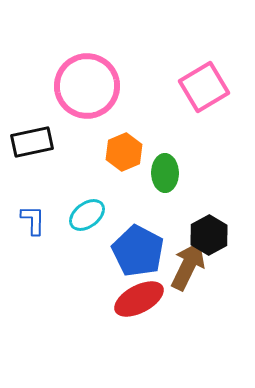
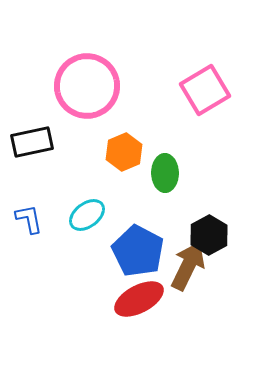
pink square: moved 1 px right, 3 px down
blue L-shape: moved 4 px left, 1 px up; rotated 12 degrees counterclockwise
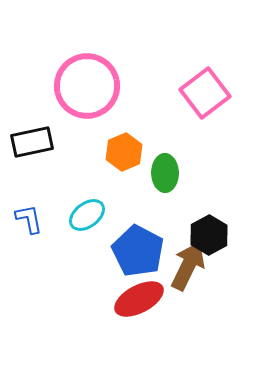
pink square: moved 3 px down; rotated 6 degrees counterclockwise
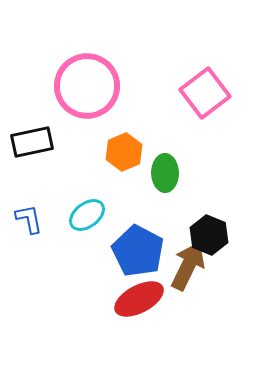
black hexagon: rotated 9 degrees counterclockwise
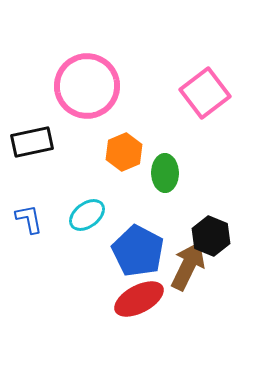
black hexagon: moved 2 px right, 1 px down
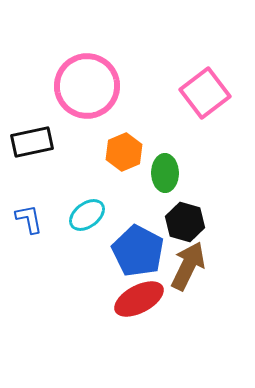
black hexagon: moved 26 px left, 14 px up; rotated 6 degrees counterclockwise
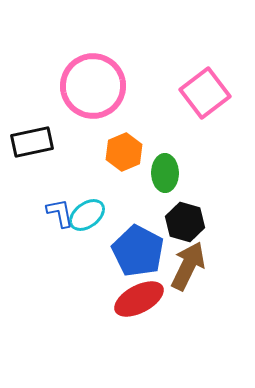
pink circle: moved 6 px right
blue L-shape: moved 31 px right, 6 px up
